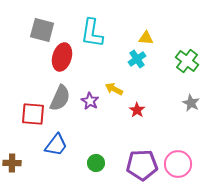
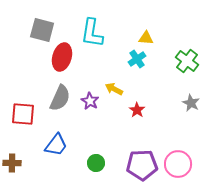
red square: moved 10 px left
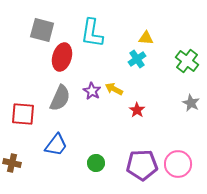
purple star: moved 2 px right, 10 px up
brown cross: rotated 12 degrees clockwise
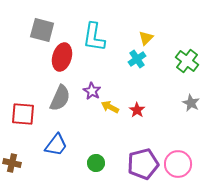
cyan L-shape: moved 2 px right, 4 px down
yellow triangle: rotated 49 degrees counterclockwise
yellow arrow: moved 4 px left, 18 px down
purple pentagon: moved 1 px right, 1 px up; rotated 12 degrees counterclockwise
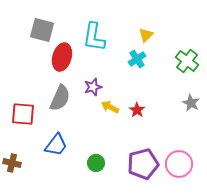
yellow triangle: moved 3 px up
purple star: moved 1 px right, 4 px up; rotated 24 degrees clockwise
pink circle: moved 1 px right
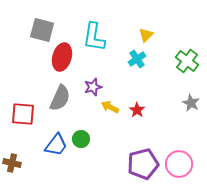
green circle: moved 15 px left, 24 px up
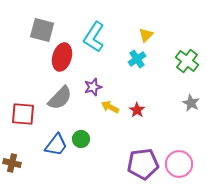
cyan L-shape: rotated 24 degrees clockwise
gray semicircle: rotated 20 degrees clockwise
purple pentagon: rotated 8 degrees clockwise
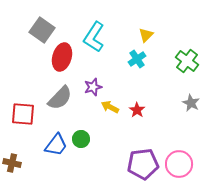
gray square: rotated 20 degrees clockwise
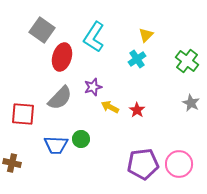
blue trapezoid: rotated 55 degrees clockwise
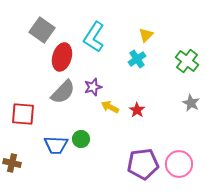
gray semicircle: moved 3 px right, 6 px up
